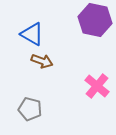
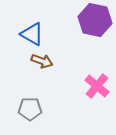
gray pentagon: rotated 15 degrees counterclockwise
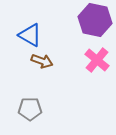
blue triangle: moved 2 px left, 1 px down
pink cross: moved 26 px up
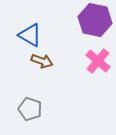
pink cross: moved 1 px right, 1 px down
gray pentagon: rotated 20 degrees clockwise
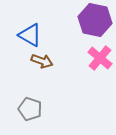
pink cross: moved 2 px right, 3 px up
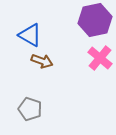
purple hexagon: rotated 24 degrees counterclockwise
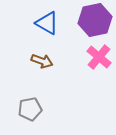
blue triangle: moved 17 px right, 12 px up
pink cross: moved 1 px left, 1 px up
gray pentagon: rotated 30 degrees counterclockwise
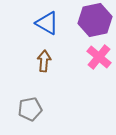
brown arrow: moved 2 px right; rotated 105 degrees counterclockwise
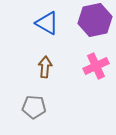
pink cross: moved 3 px left, 9 px down; rotated 25 degrees clockwise
brown arrow: moved 1 px right, 6 px down
gray pentagon: moved 4 px right, 2 px up; rotated 15 degrees clockwise
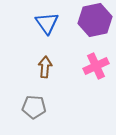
blue triangle: rotated 25 degrees clockwise
